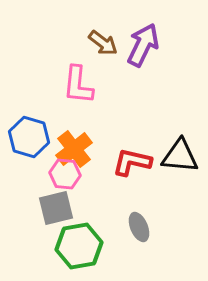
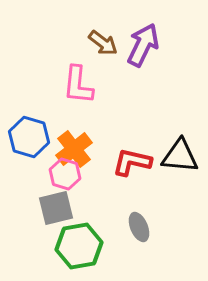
pink hexagon: rotated 12 degrees clockwise
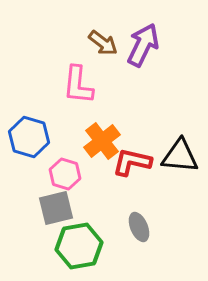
orange cross: moved 28 px right, 8 px up
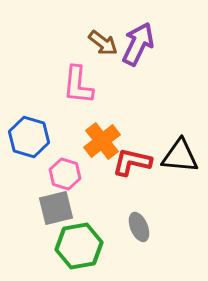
purple arrow: moved 5 px left, 1 px up
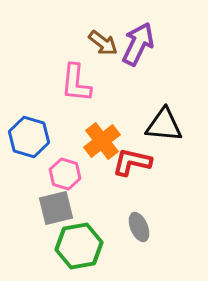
pink L-shape: moved 2 px left, 2 px up
black triangle: moved 16 px left, 31 px up
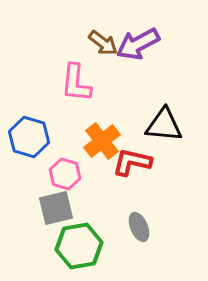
purple arrow: rotated 144 degrees counterclockwise
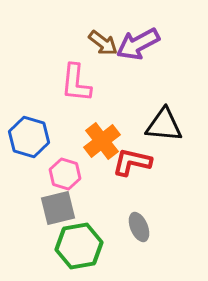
gray square: moved 2 px right
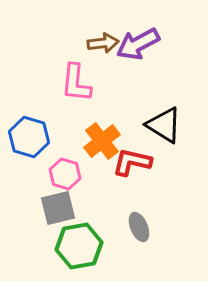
brown arrow: rotated 44 degrees counterclockwise
black triangle: rotated 27 degrees clockwise
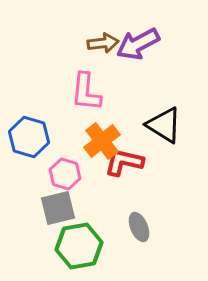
pink L-shape: moved 10 px right, 9 px down
red L-shape: moved 8 px left
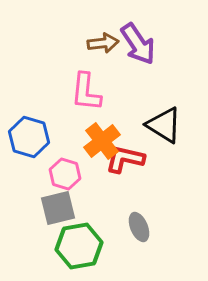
purple arrow: rotated 96 degrees counterclockwise
red L-shape: moved 1 px right, 3 px up
